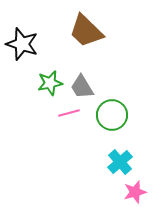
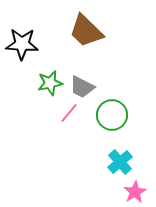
black star: rotated 16 degrees counterclockwise
gray trapezoid: rotated 32 degrees counterclockwise
pink line: rotated 35 degrees counterclockwise
pink star: rotated 15 degrees counterclockwise
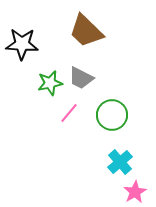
gray trapezoid: moved 1 px left, 9 px up
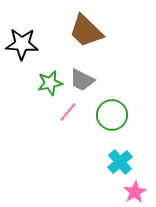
gray trapezoid: moved 1 px right, 2 px down
pink line: moved 1 px left, 1 px up
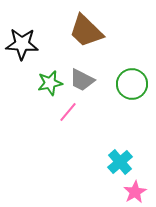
green circle: moved 20 px right, 31 px up
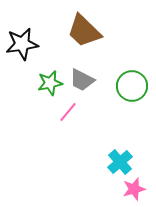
brown trapezoid: moved 2 px left
black star: rotated 12 degrees counterclockwise
green circle: moved 2 px down
pink star: moved 1 px left, 3 px up; rotated 15 degrees clockwise
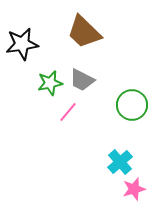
brown trapezoid: moved 1 px down
green circle: moved 19 px down
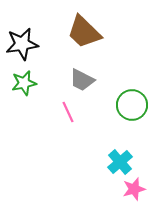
green star: moved 26 px left
pink line: rotated 65 degrees counterclockwise
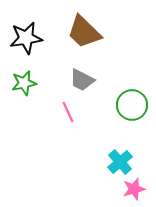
black star: moved 4 px right, 6 px up
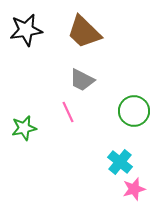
black star: moved 8 px up
green star: moved 45 px down
green circle: moved 2 px right, 6 px down
cyan cross: rotated 10 degrees counterclockwise
